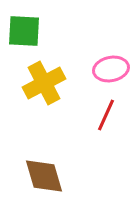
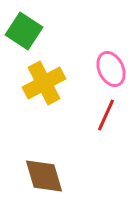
green square: rotated 30 degrees clockwise
pink ellipse: rotated 76 degrees clockwise
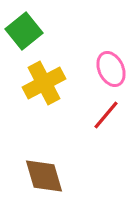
green square: rotated 18 degrees clockwise
red line: rotated 16 degrees clockwise
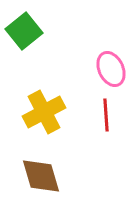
yellow cross: moved 29 px down
red line: rotated 44 degrees counterclockwise
brown diamond: moved 3 px left
